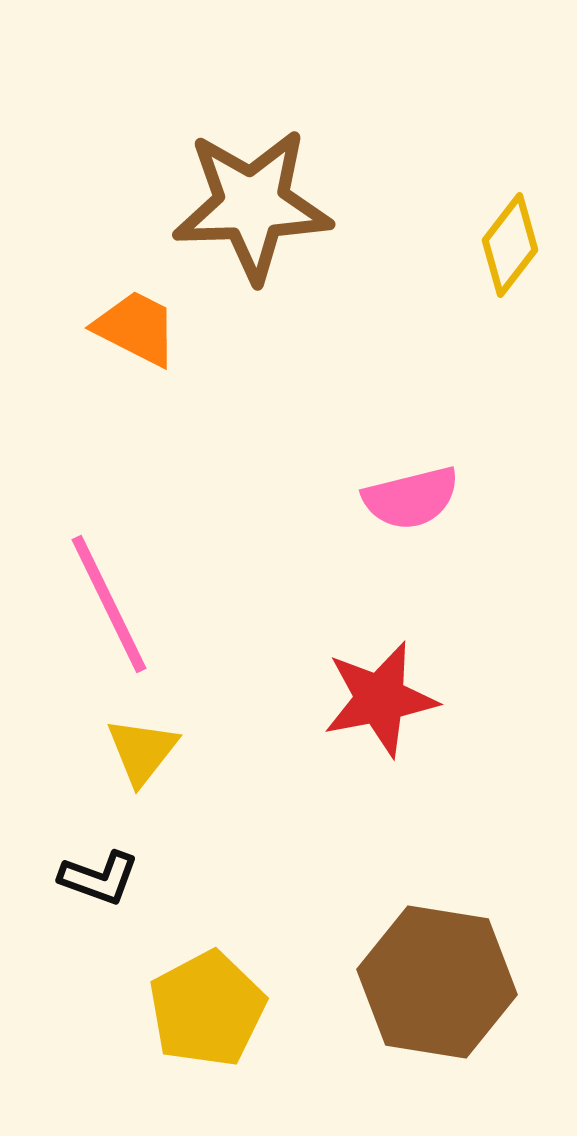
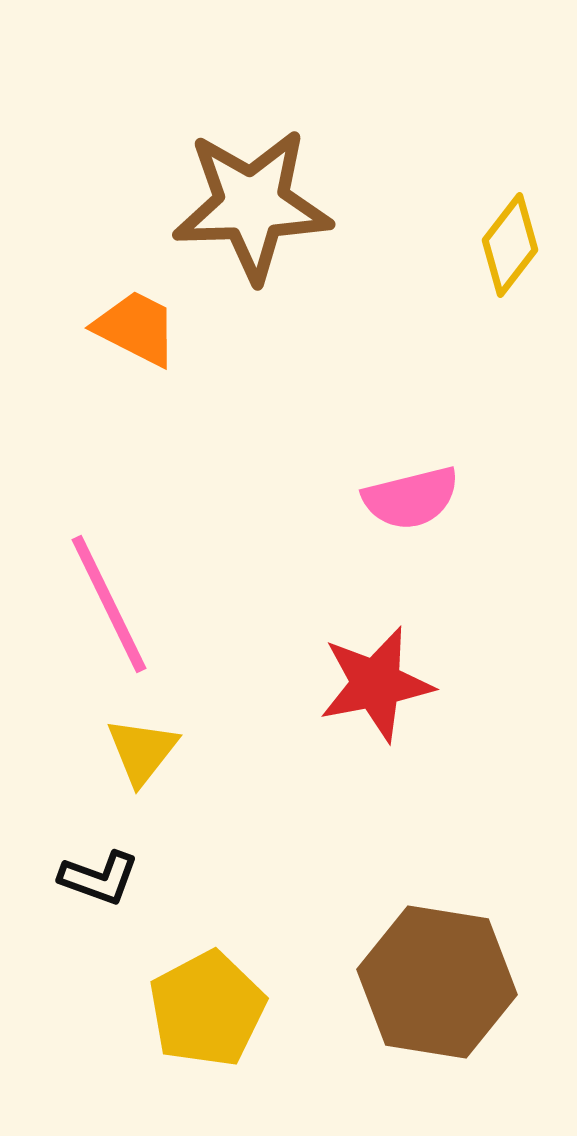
red star: moved 4 px left, 15 px up
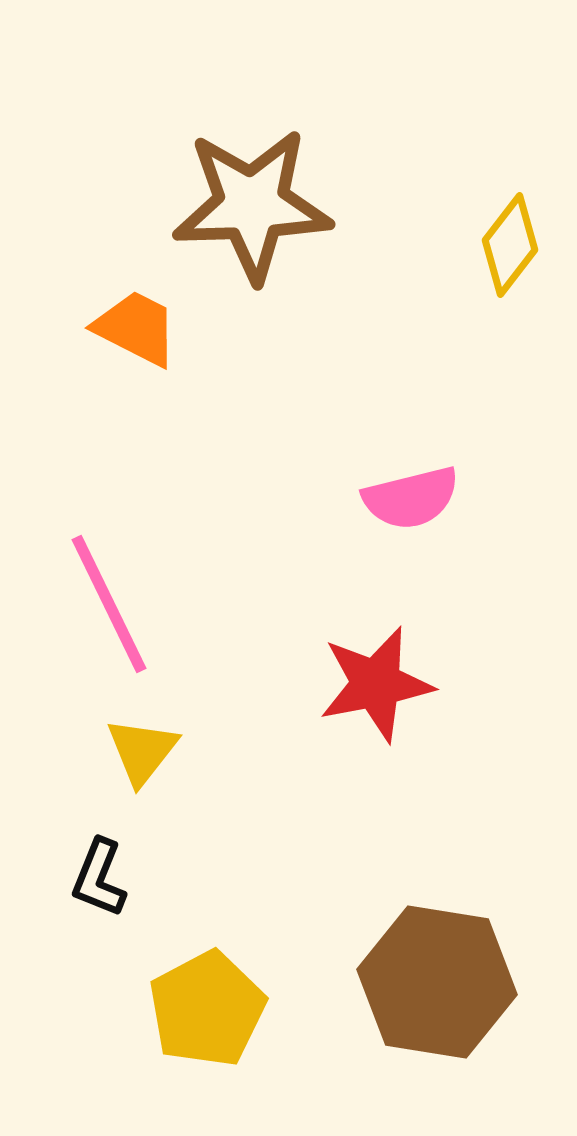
black L-shape: rotated 92 degrees clockwise
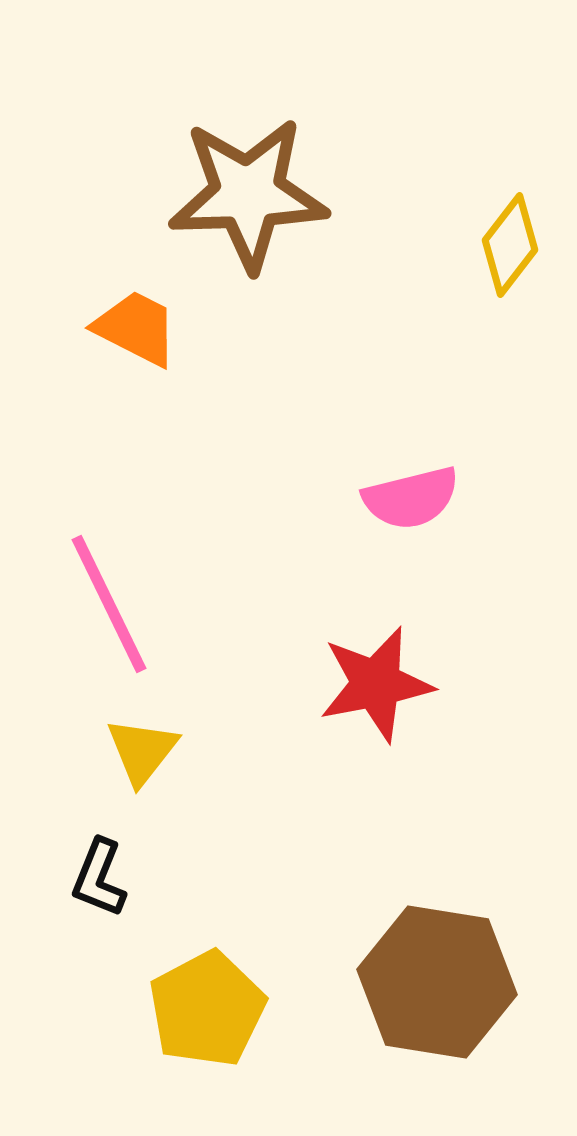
brown star: moved 4 px left, 11 px up
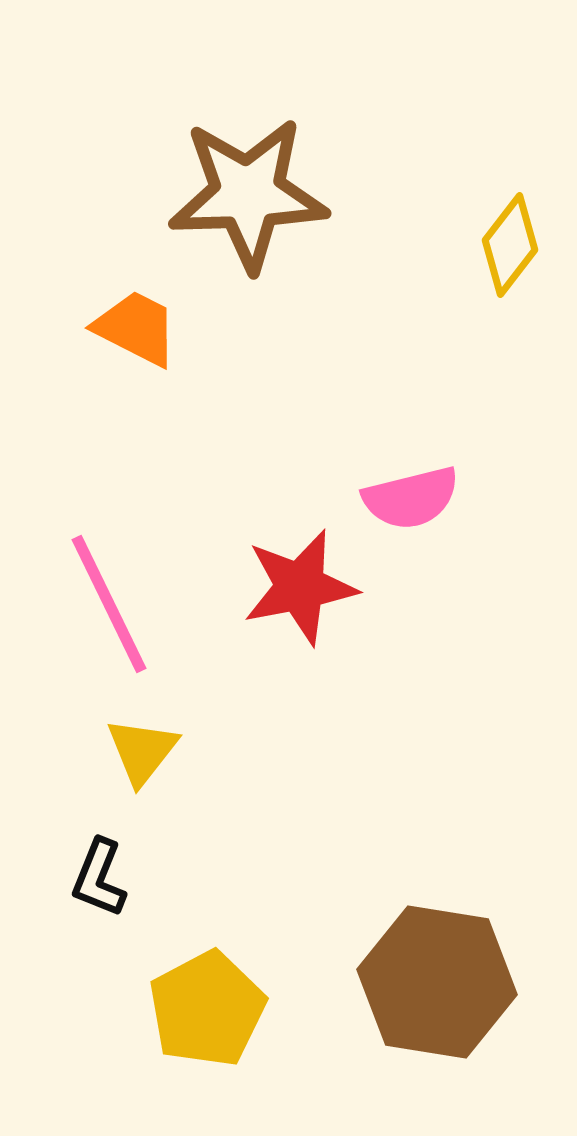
red star: moved 76 px left, 97 px up
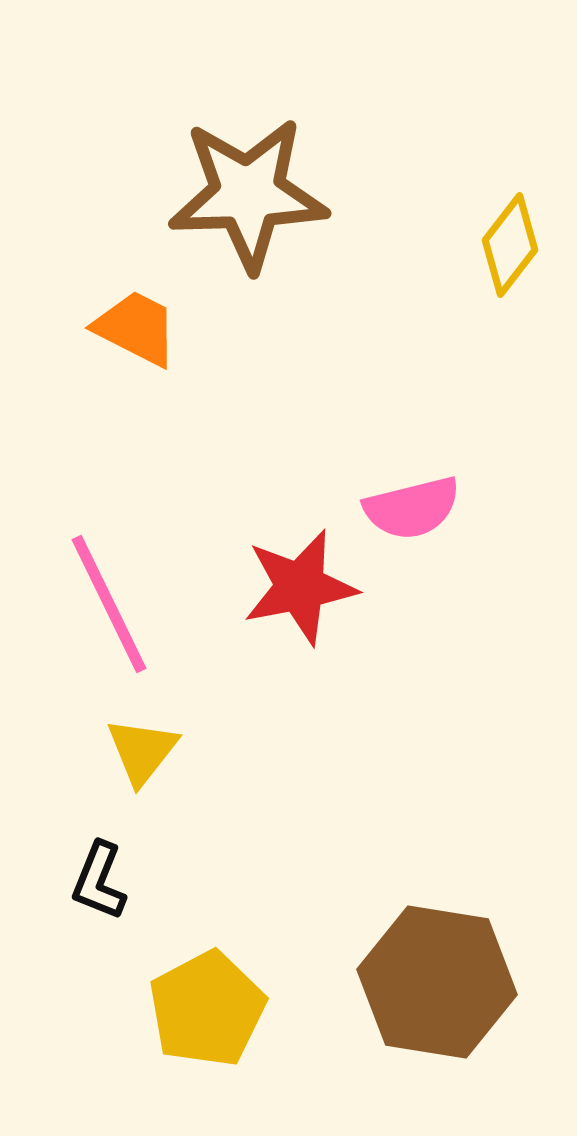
pink semicircle: moved 1 px right, 10 px down
black L-shape: moved 3 px down
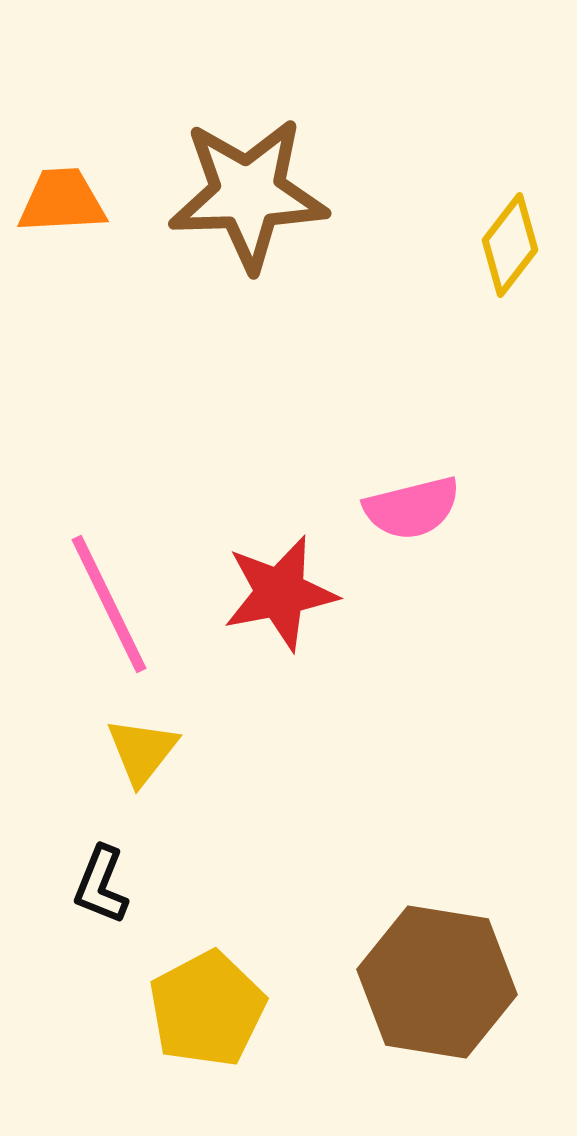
orange trapezoid: moved 74 px left, 127 px up; rotated 30 degrees counterclockwise
red star: moved 20 px left, 6 px down
black L-shape: moved 2 px right, 4 px down
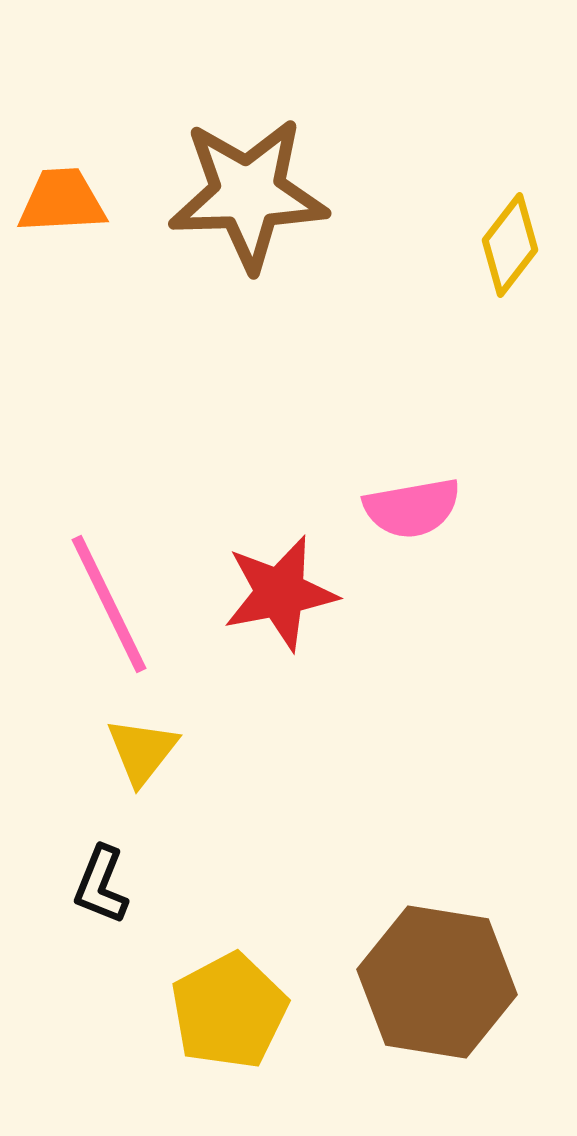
pink semicircle: rotated 4 degrees clockwise
yellow pentagon: moved 22 px right, 2 px down
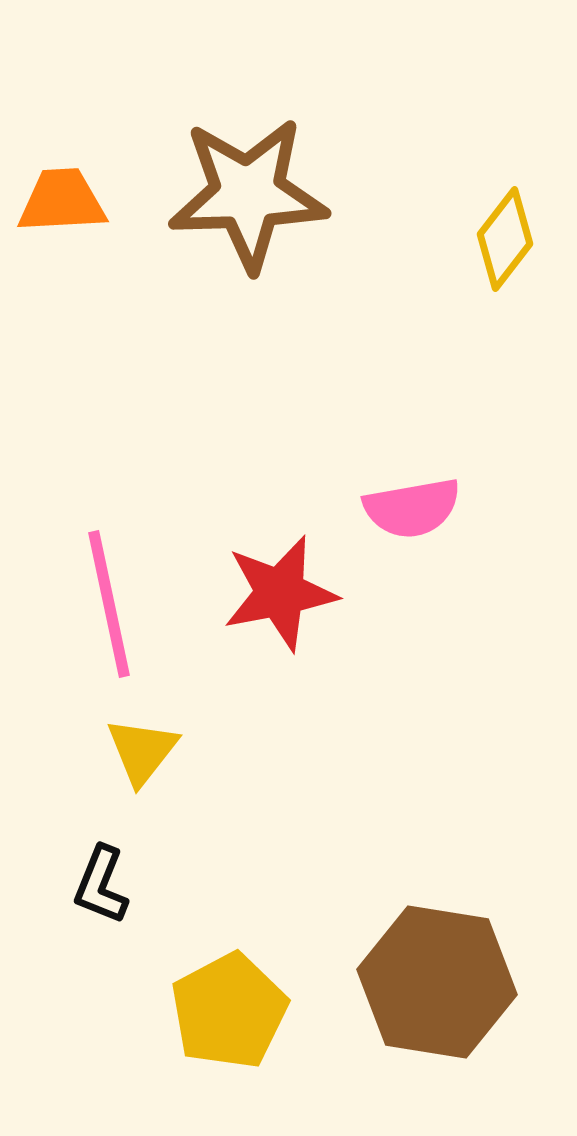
yellow diamond: moved 5 px left, 6 px up
pink line: rotated 14 degrees clockwise
